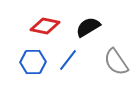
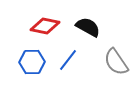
black semicircle: rotated 60 degrees clockwise
blue hexagon: moved 1 px left
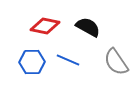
blue line: rotated 75 degrees clockwise
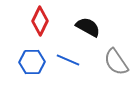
red diamond: moved 5 px left, 5 px up; rotated 76 degrees counterclockwise
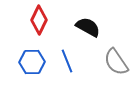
red diamond: moved 1 px left, 1 px up
blue line: moved 1 px left, 1 px down; rotated 45 degrees clockwise
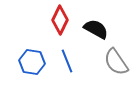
red diamond: moved 21 px right
black semicircle: moved 8 px right, 2 px down
blue hexagon: rotated 10 degrees clockwise
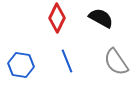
red diamond: moved 3 px left, 2 px up
black semicircle: moved 5 px right, 11 px up
blue hexagon: moved 11 px left, 3 px down
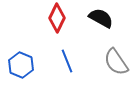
blue hexagon: rotated 15 degrees clockwise
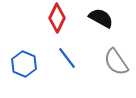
blue line: moved 3 px up; rotated 15 degrees counterclockwise
blue hexagon: moved 3 px right, 1 px up
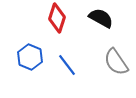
red diamond: rotated 8 degrees counterclockwise
blue line: moved 7 px down
blue hexagon: moved 6 px right, 7 px up
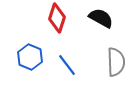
gray semicircle: rotated 148 degrees counterclockwise
